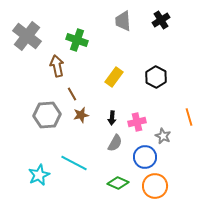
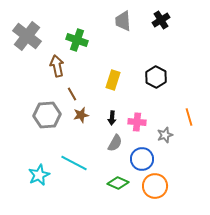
yellow rectangle: moved 1 px left, 3 px down; rotated 18 degrees counterclockwise
pink cross: rotated 18 degrees clockwise
gray star: moved 2 px right, 1 px up; rotated 28 degrees clockwise
blue circle: moved 3 px left, 2 px down
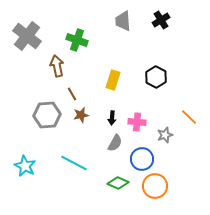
orange line: rotated 30 degrees counterclockwise
cyan star: moved 14 px left, 9 px up; rotated 20 degrees counterclockwise
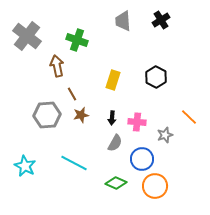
green diamond: moved 2 px left
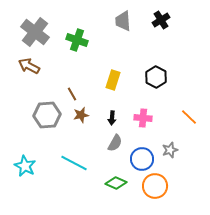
gray cross: moved 8 px right, 4 px up
brown arrow: moved 28 px left; rotated 50 degrees counterclockwise
pink cross: moved 6 px right, 4 px up
gray star: moved 5 px right, 15 px down
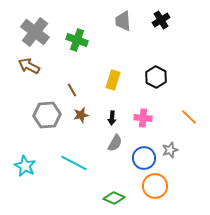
brown line: moved 4 px up
blue circle: moved 2 px right, 1 px up
green diamond: moved 2 px left, 15 px down
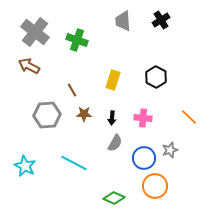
brown star: moved 3 px right, 1 px up; rotated 14 degrees clockwise
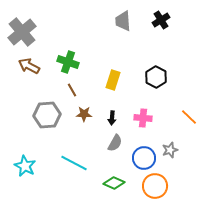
gray cross: moved 13 px left; rotated 12 degrees clockwise
green cross: moved 9 px left, 22 px down
green diamond: moved 15 px up
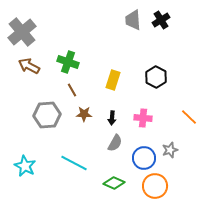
gray trapezoid: moved 10 px right, 1 px up
